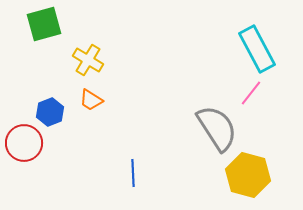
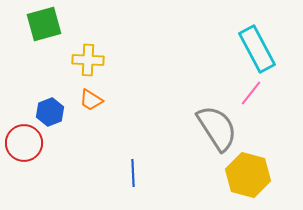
yellow cross: rotated 28 degrees counterclockwise
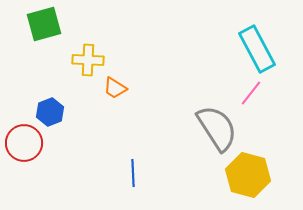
orange trapezoid: moved 24 px right, 12 px up
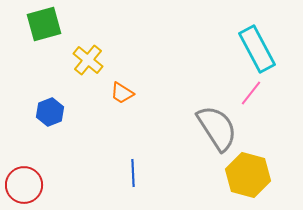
yellow cross: rotated 36 degrees clockwise
orange trapezoid: moved 7 px right, 5 px down
red circle: moved 42 px down
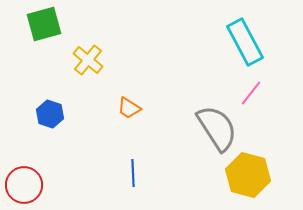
cyan rectangle: moved 12 px left, 7 px up
orange trapezoid: moved 7 px right, 15 px down
blue hexagon: moved 2 px down; rotated 20 degrees counterclockwise
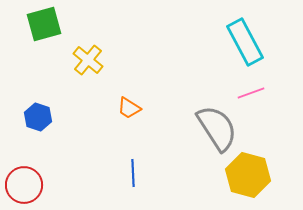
pink line: rotated 32 degrees clockwise
blue hexagon: moved 12 px left, 3 px down
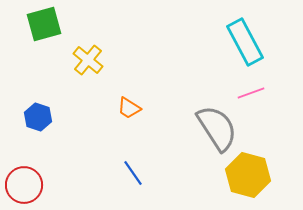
blue line: rotated 32 degrees counterclockwise
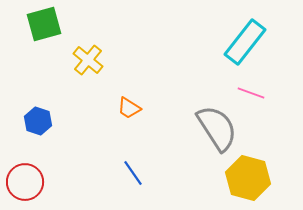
cyan rectangle: rotated 66 degrees clockwise
pink line: rotated 40 degrees clockwise
blue hexagon: moved 4 px down
yellow hexagon: moved 3 px down
red circle: moved 1 px right, 3 px up
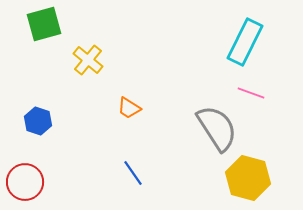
cyan rectangle: rotated 12 degrees counterclockwise
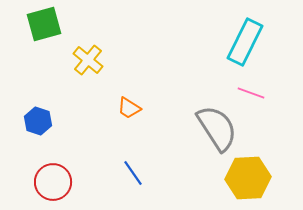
yellow hexagon: rotated 18 degrees counterclockwise
red circle: moved 28 px right
